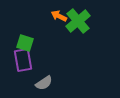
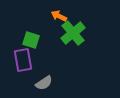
green cross: moved 5 px left, 12 px down
green square: moved 6 px right, 3 px up
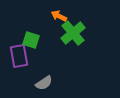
purple rectangle: moved 4 px left, 4 px up
